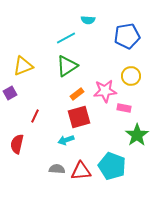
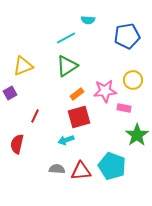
yellow circle: moved 2 px right, 4 px down
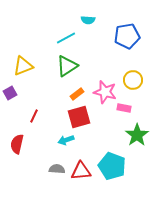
pink star: moved 1 px down; rotated 20 degrees clockwise
red line: moved 1 px left
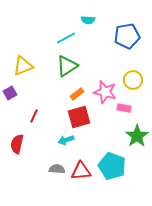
green star: moved 1 px down
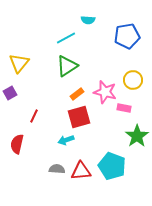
yellow triangle: moved 4 px left, 3 px up; rotated 30 degrees counterclockwise
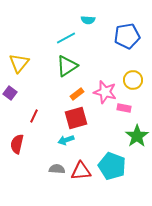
purple square: rotated 24 degrees counterclockwise
red square: moved 3 px left, 1 px down
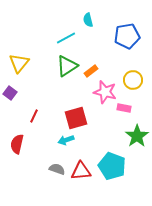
cyan semicircle: rotated 72 degrees clockwise
orange rectangle: moved 14 px right, 23 px up
gray semicircle: rotated 14 degrees clockwise
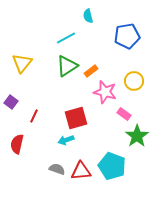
cyan semicircle: moved 4 px up
yellow triangle: moved 3 px right
yellow circle: moved 1 px right, 1 px down
purple square: moved 1 px right, 9 px down
pink rectangle: moved 6 px down; rotated 24 degrees clockwise
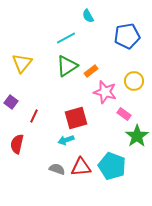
cyan semicircle: rotated 16 degrees counterclockwise
red triangle: moved 4 px up
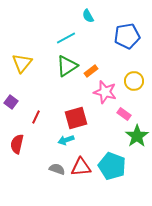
red line: moved 2 px right, 1 px down
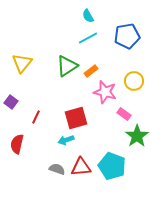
cyan line: moved 22 px right
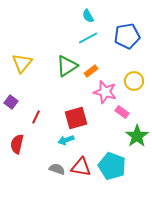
pink rectangle: moved 2 px left, 2 px up
red triangle: rotated 15 degrees clockwise
